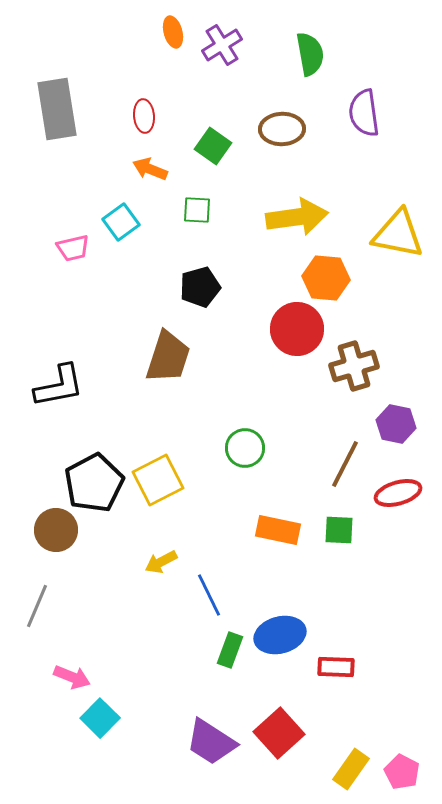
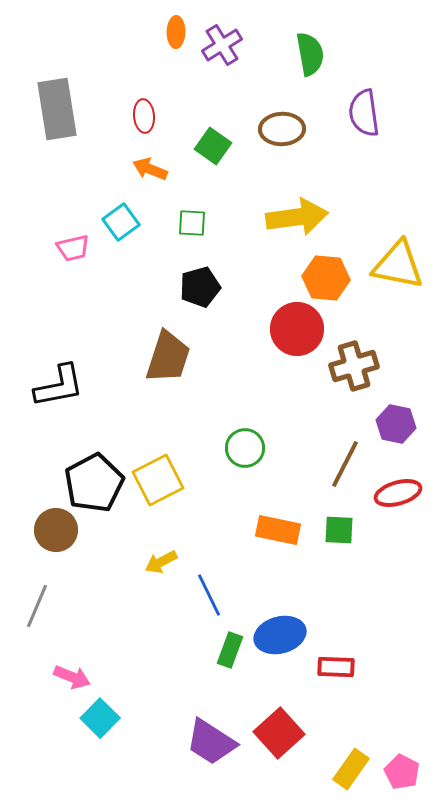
orange ellipse at (173, 32): moved 3 px right; rotated 16 degrees clockwise
green square at (197, 210): moved 5 px left, 13 px down
yellow triangle at (398, 234): moved 31 px down
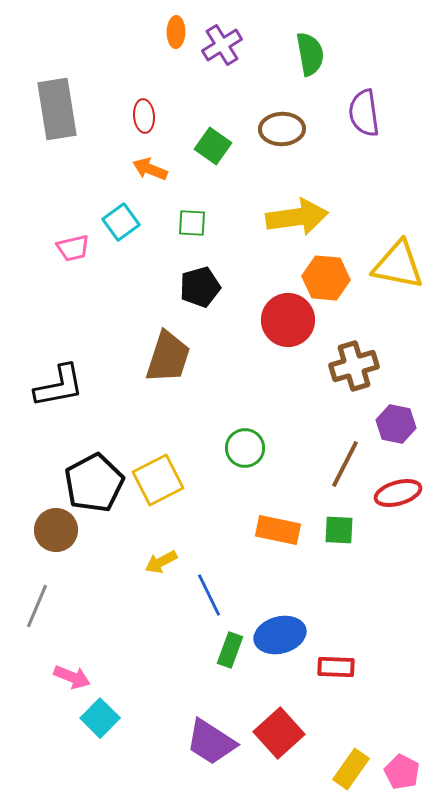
red circle at (297, 329): moved 9 px left, 9 px up
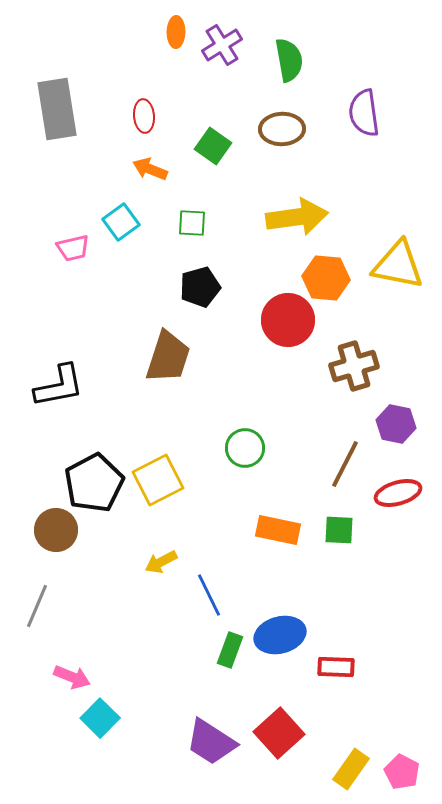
green semicircle at (310, 54): moved 21 px left, 6 px down
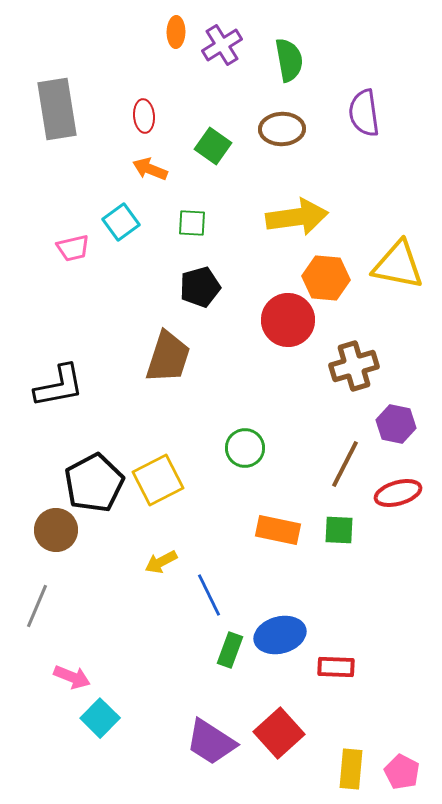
yellow rectangle at (351, 769): rotated 30 degrees counterclockwise
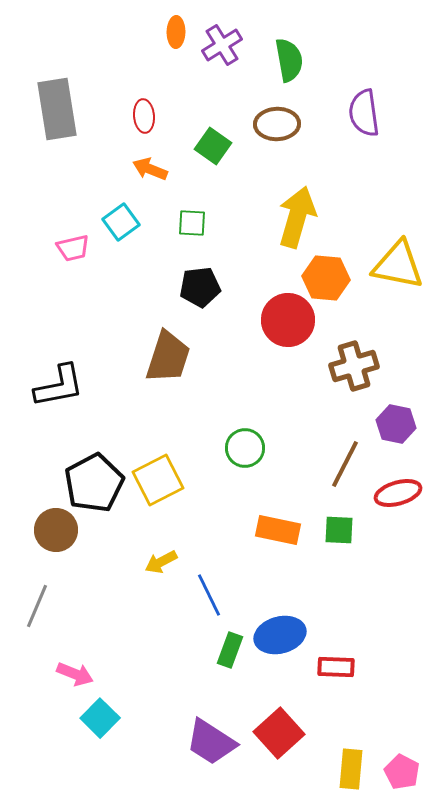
brown ellipse at (282, 129): moved 5 px left, 5 px up
yellow arrow at (297, 217): rotated 66 degrees counterclockwise
black pentagon at (200, 287): rotated 9 degrees clockwise
pink arrow at (72, 677): moved 3 px right, 3 px up
